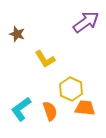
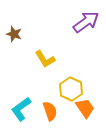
brown star: moved 3 px left
orange trapezoid: rotated 50 degrees clockwise
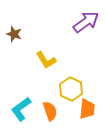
yellow L-shape: moved 1 px right, 1 px down
orange trapezoid: moved 2 px right, 1 px down; rotated 40 degrees clockwise
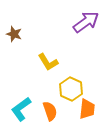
yellow L-shape: moved 2 px right, 2 px down
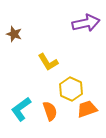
purple arrow: moved 1 px down; rotated 24 degrees clockwise
orange trapezoid: rotated 115 degrees counterclockwise
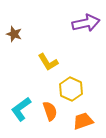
orange trapezoid: moved 4 px left, 12 px down
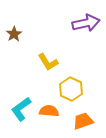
brown star: rotated 21 degrees clockwise
orange semicircle: moved 1 px left; rotated 66 degrees counterclockwise
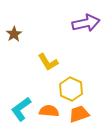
orange trapezoid: moved 4 px left, 7 px up
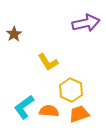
yellow hexagon: moved 1 px down
cyan L-shape: moved 3 px right, 2 px up
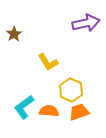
orange trapezoid: moved 2 px up
